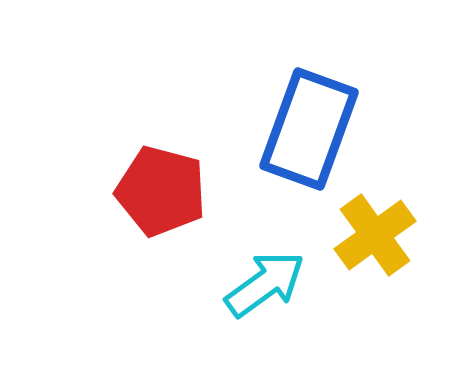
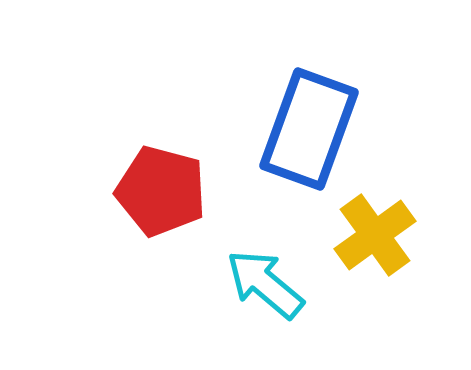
cyan arrow: rotated 104 degrees counterclockwise
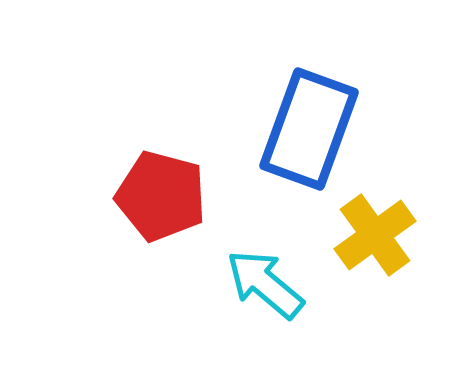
red pentagon: moved 5 px down
